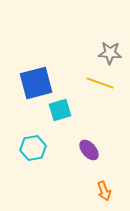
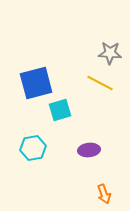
yellow line: rotated 8 degrees clockwise
purple ellipse: rotated 55 degrees counterclockwise
orange arrow: moved 3 px down
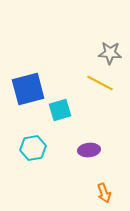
blue square: moved 8 px left, 6 px down
orange arrow: moved 1 px up
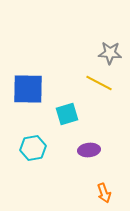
yellow line: moved 1 px left
blue square: rotated 16 degrees clockwise
cyan square: moved 7 px right, 4 px down
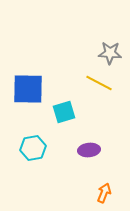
cyan square: moved 3 px left, 2 px up
orange arrow: rotated 138 degrees counterclockwise
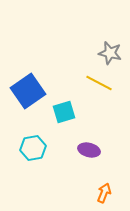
gray star: rotated 10 degrees clockwise
blue square: moved 2 px down; rotated 36 degrees counterclockwise
purple ellipse: rotated 20 degrees clockwise
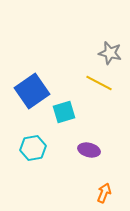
blue square: moved 4 px right
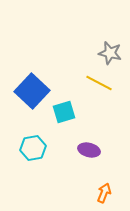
blue square: rotated 12 degrees counterclockwise
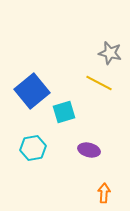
blue square: rotated 8 degrees clockwise
orange arrow: rotated 18 degrees counterclockwise
